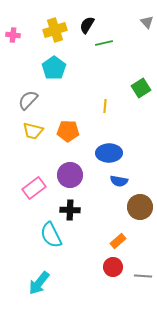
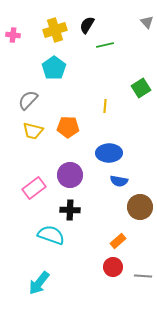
green line: moved 1 px right, 2 px down
orange pentagon: moved 4 px up
cyan semicircle: rotated 136 degrees clockwise
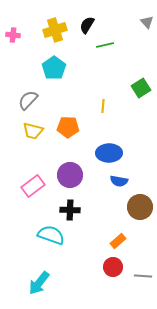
yellow line: moved 2 px left
pink rectangle: moved 1 px left, 2 px up
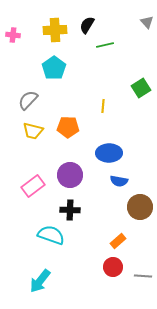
yellow cross: rotated 15 degrees clockwise
cyan arrow: moved 1 px right, 2 px up
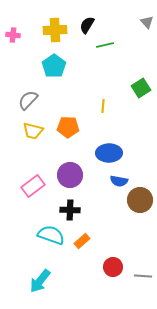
cyan pentagon: moved 2 px up
brown circle: moved 7 px up
orange rectangle: moved 36 px left
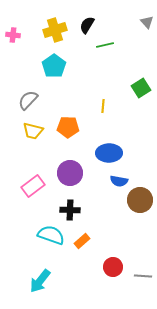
yellow cross: rotated 15 degrees counterclockwise
purple circle: moved 2 px up
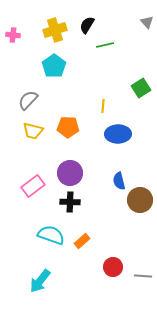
blue ellipse: moved 9 px right, 19 px up
blue semicircle: rotated 66 degrees clockwise
black cross: moved 8 px up
